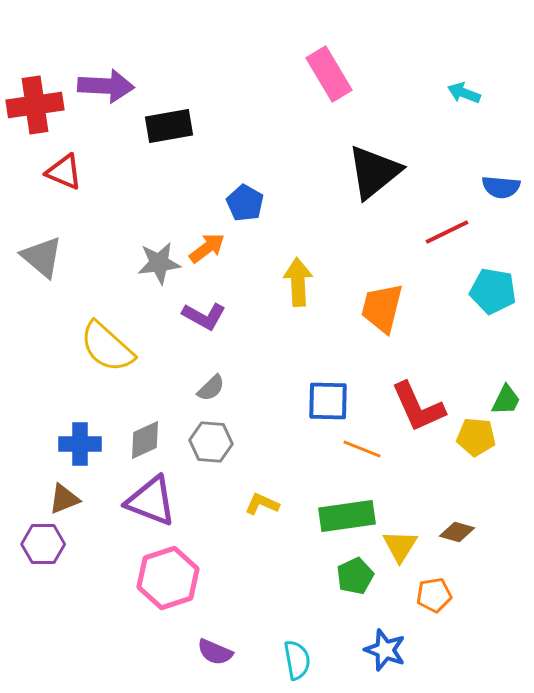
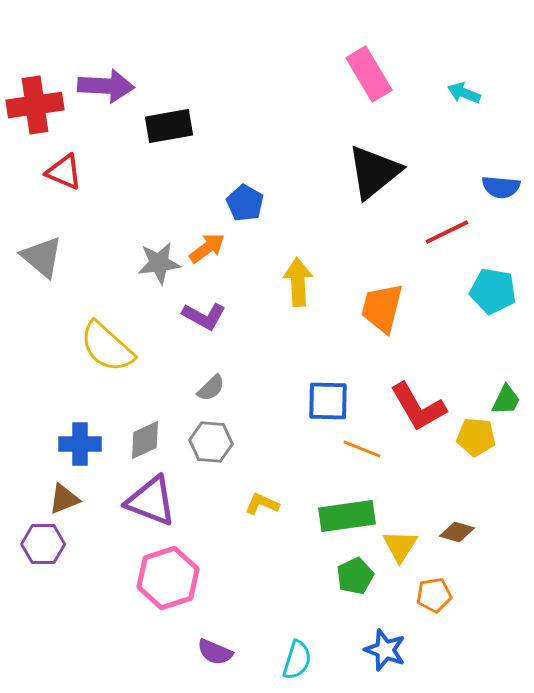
pink rectangle: moved 40 px right
red L-shape: rotated 6 degrees counterclockwise
cyan semicircle: rotated 27 degrees clockwise
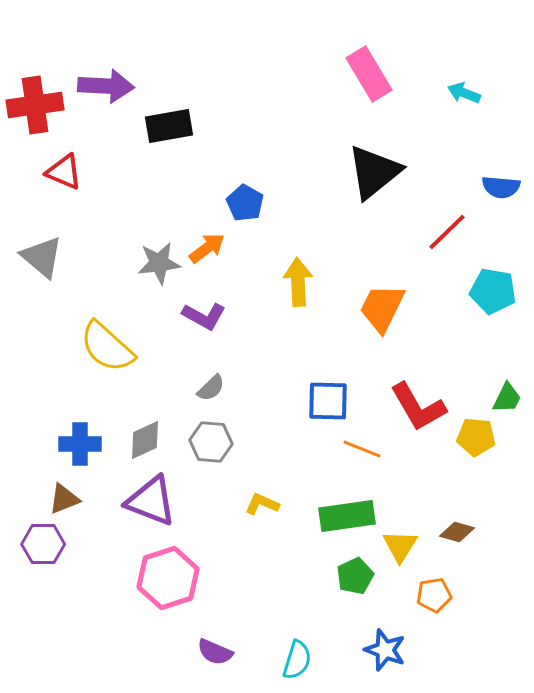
red line: rotated 18 degrees counterclockwise
orange trapezoid: rotated 12 degrees clockwise
green trapezoid: moved 1 px right, 2 px up
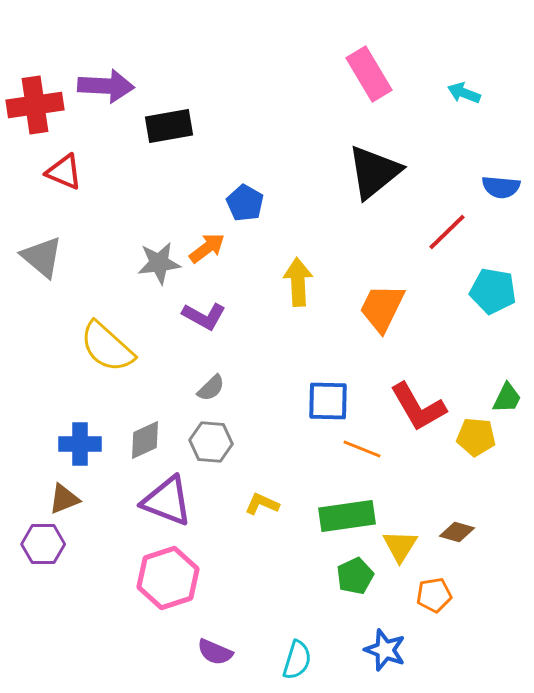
purple triangle: moved 16 px right
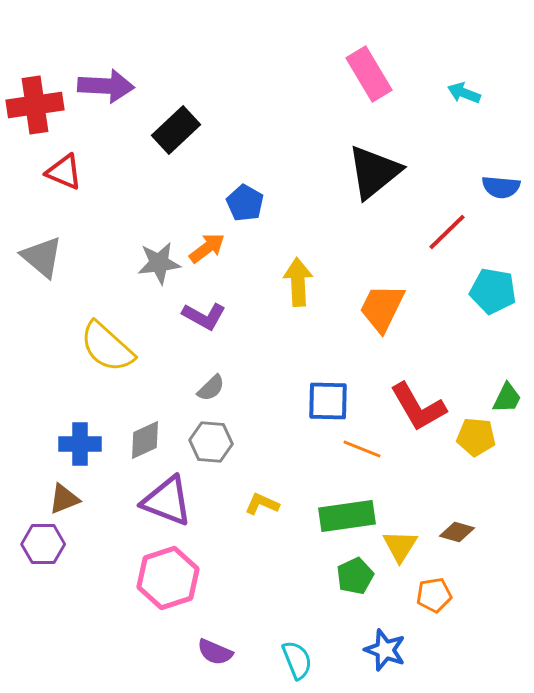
black rectangle: moved 7 px right, 4 px down; rotated 33 degrees counterclockwise
cyan semicircle: rotated 39 degrees counterclockwise
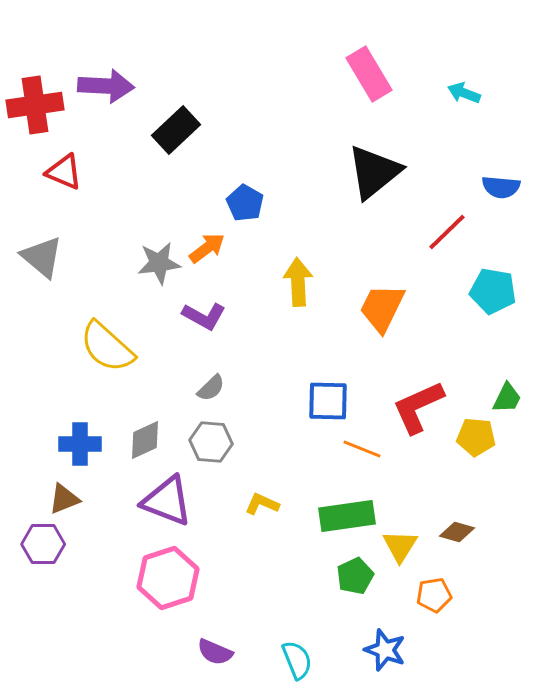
red L-shape: rotated 96 degrees clockwise
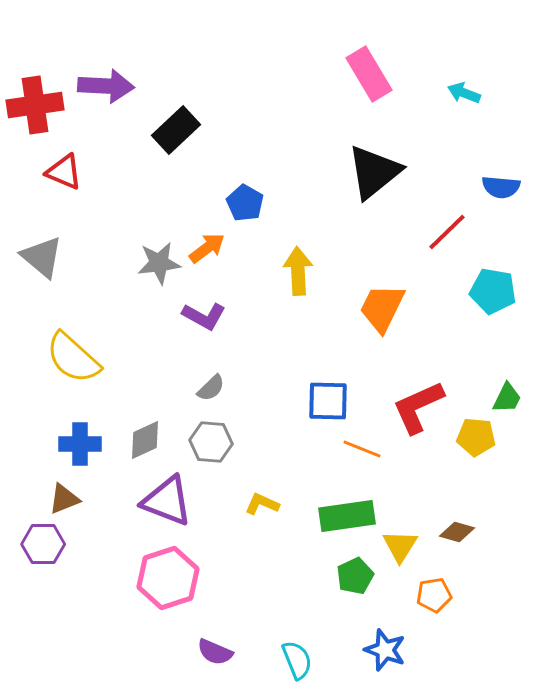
yellow arrow: moved 11 px up
yellow semicircle: moved 34 px left, 11 px down
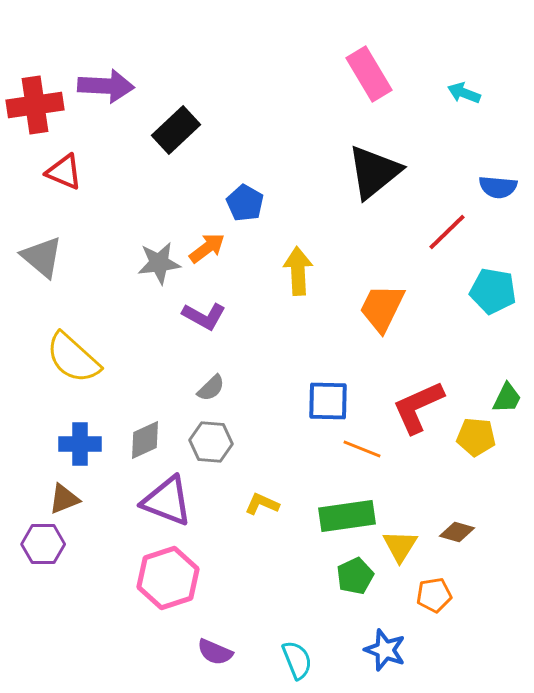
blue semicircle: moved 3 px left
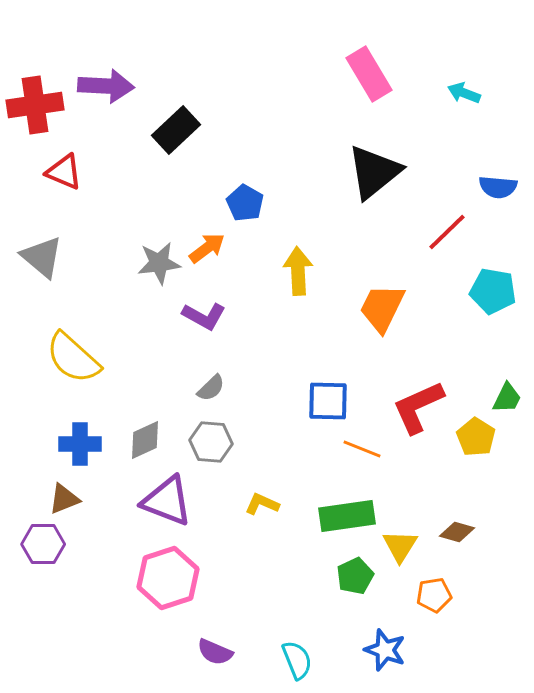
yellow pentagon: rotated 27 degrees clockwise
